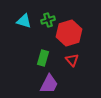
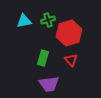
cyan triangle: rotated 28 degrees counterclockwise
red triangle: moved 1 px left
purple trapezoid: rotated 55 degrees clockwise
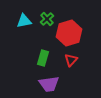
green cross: moved 1 px left, 1 px up; rotated 24 degrees counterclockwise
red triangle: rotated 24 degrees clockwise
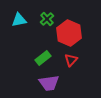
cyan triangle: moved 5 px left, 1 px up
red hexagon: rotated 20 degrees counterclockwise
green rectangle: rotated 35 degrees clockwise
purple trapezoid: moved 1 px up
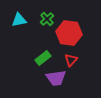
red hexagon: rotated 15 degrees counterclockwise
purple trapezoid: moved 7 px right, 5 px up
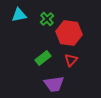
cyan triangle: moved 5 px up
purple trapezoid: moved 2 px left, 6 px down
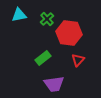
red triangle: moved 7 px right
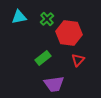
cyan triangle: moved 2 px down
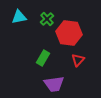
green rectangle: rotated 21 degrees counterclockwise
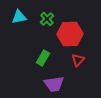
red hexagon: moved 1 px right, 1 px down; rotated 10 degrees counterclockwise
